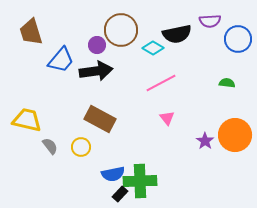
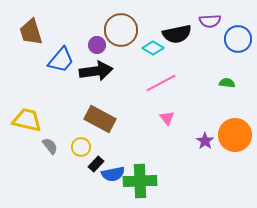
black rectangle: moved 24 px left, 30 px up
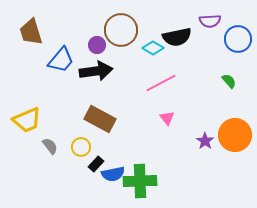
black semicircle: moved 3 px down
green semicircle: moved 2 px right, 2 px up; rotated 42 degrees clockwise
yellow trapezoid: rotated 144 degrees clockwise
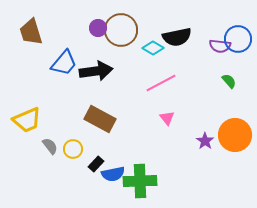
purple semicircle: moved 10 px right, 25 px down; rotated 10 degrees clockwise
purple circle: moved 1 px right, 17 px up
blue trapezoid: moved 3 px right, 3 px down
yellow circle: moved 8 px left, 2 px down
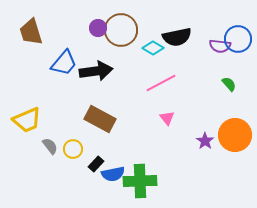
green semicircle: moved 3 px down
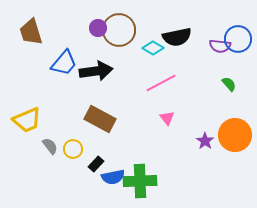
brown circle: moved 2 px left
blue semicircle: moved 3 px down
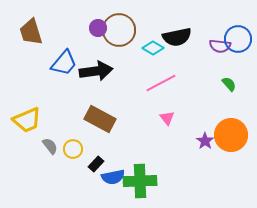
orange circle: moved 4 px left
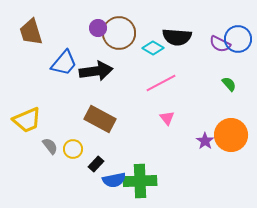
brown circle: moved 3 px down
black semicircle: rotated 16 degrees clockwise
purple semicircle: moved 2 px up; rotated 20 degrees clockwise
blue semicircle: moved 1 px right, 3 px down
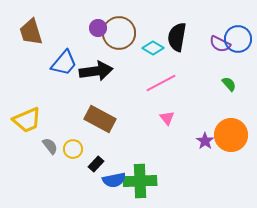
black semicircle: rotated 96 degrees clockwise
